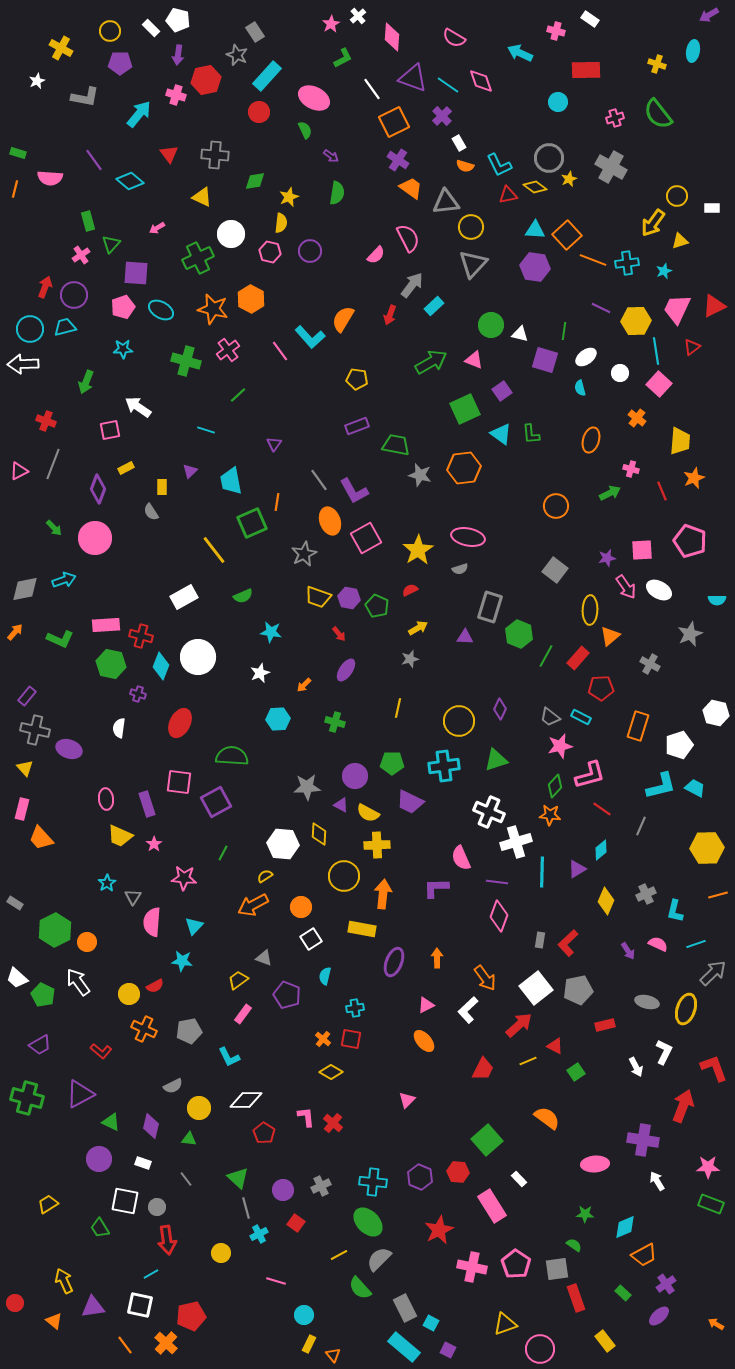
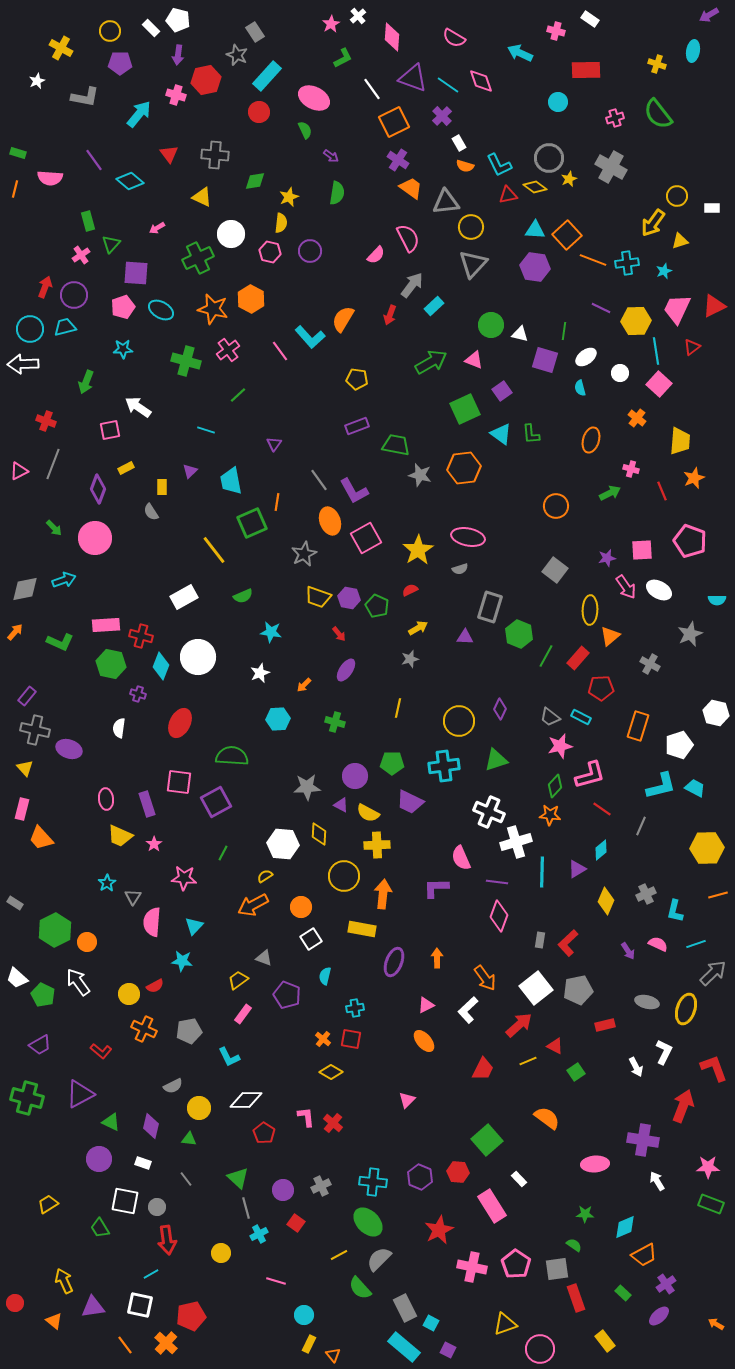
green L-shape at (60, 639): moved 3 px down
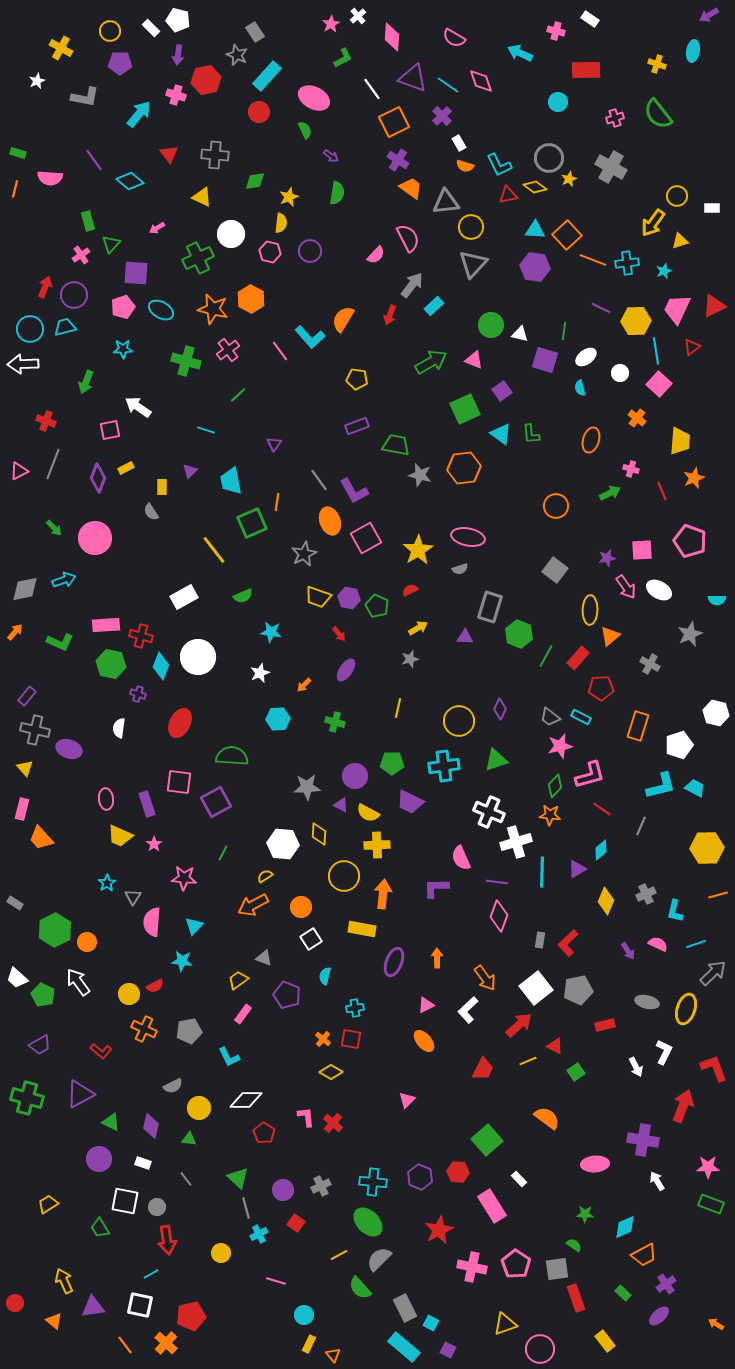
purple diamond at (98, 489): moved 11 px up
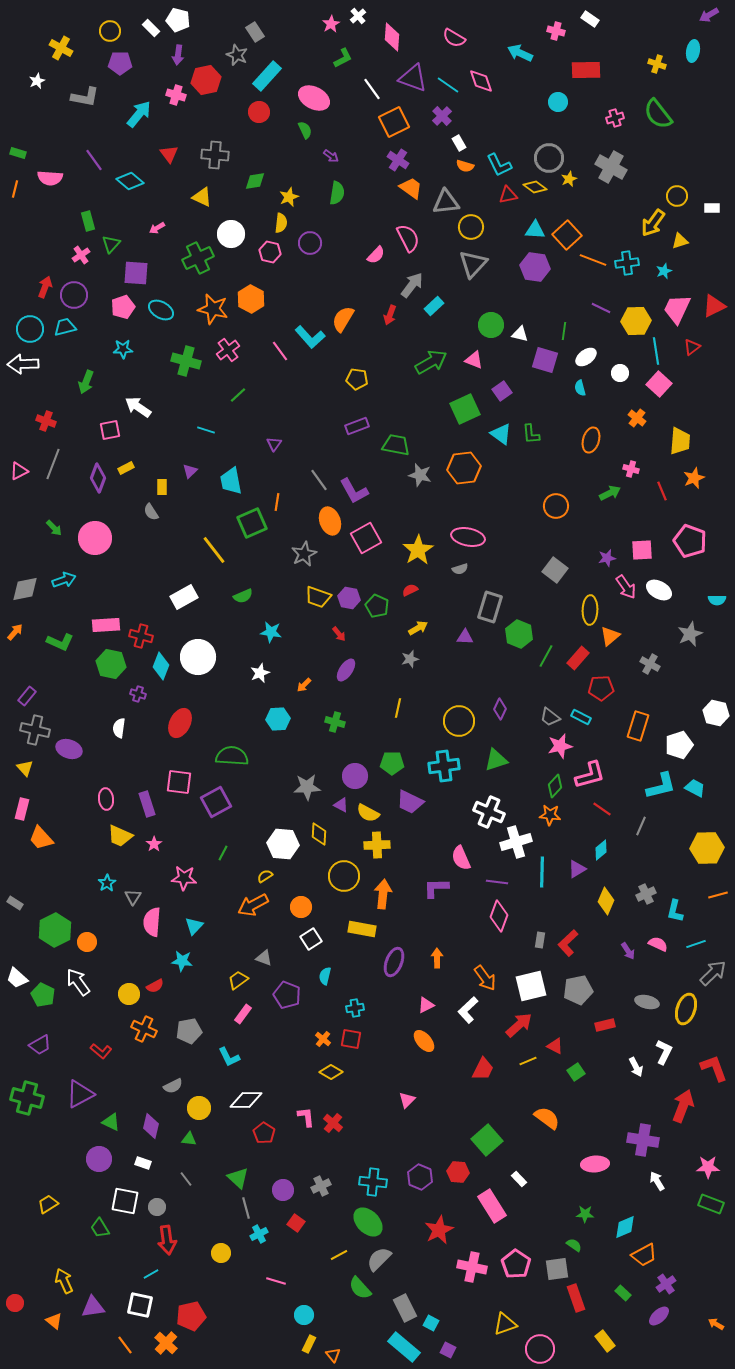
purple circle at (310, 251): moved 8 px up
white square at (536, 988): moved 5 px left, 2 px up; rotated 24 degrees clockwise
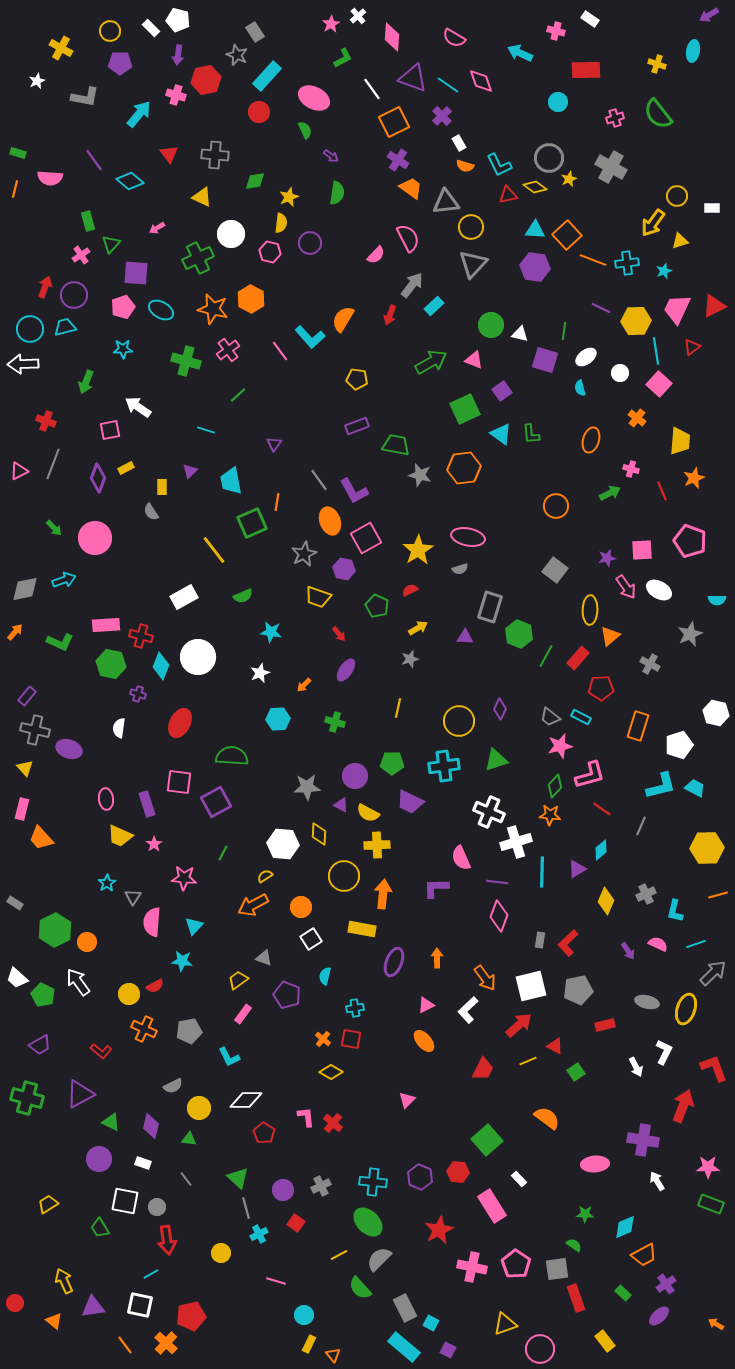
purple hexagon at (349, 598): moved 5 px left, 29 px up
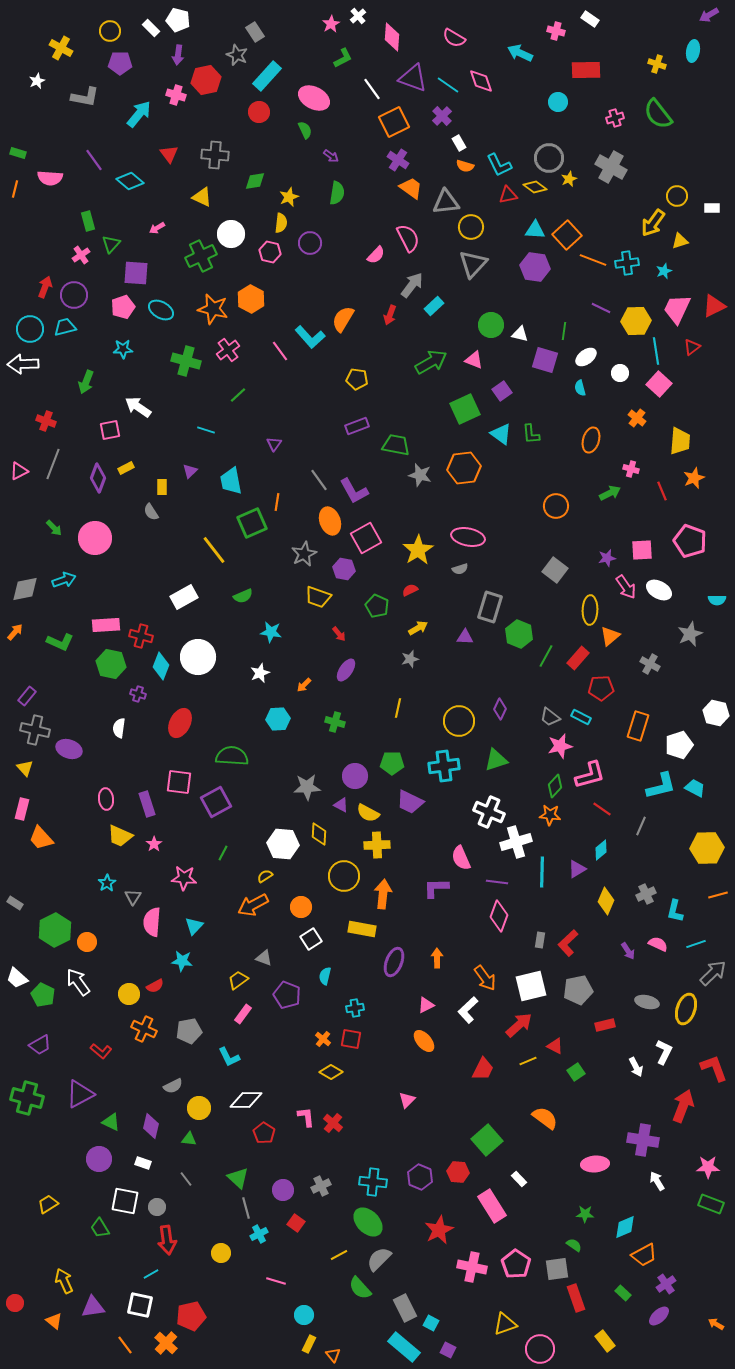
green cross at (198, 258): moved 3 px right, 2 px up
orange semicircle at (547, 1118): moved 2 px left
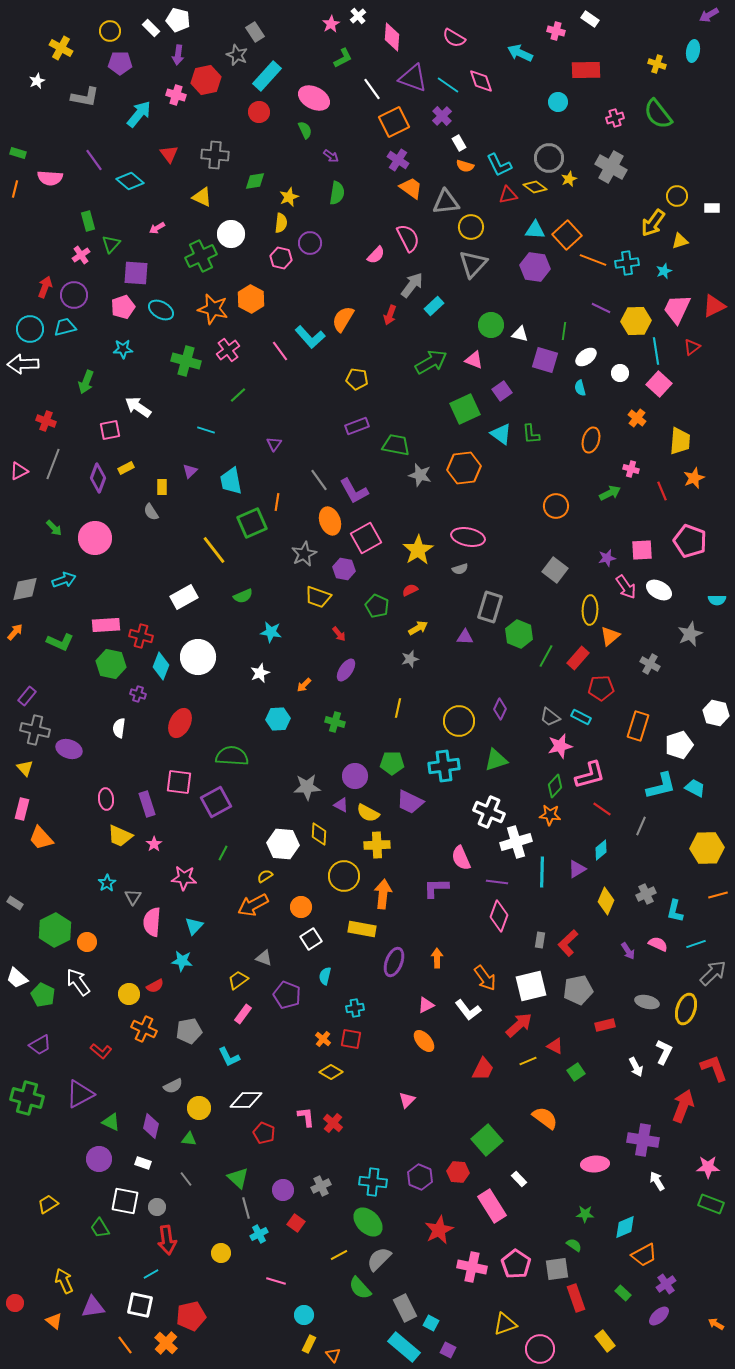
pink hexagon at (270, 252): moved 11 px right, 6 px down
white L-shape at (468, 1010): rotated 84 degrees counterclockwise
red pentagon at (264, 1133): rotated 10 degrees counterclockwise
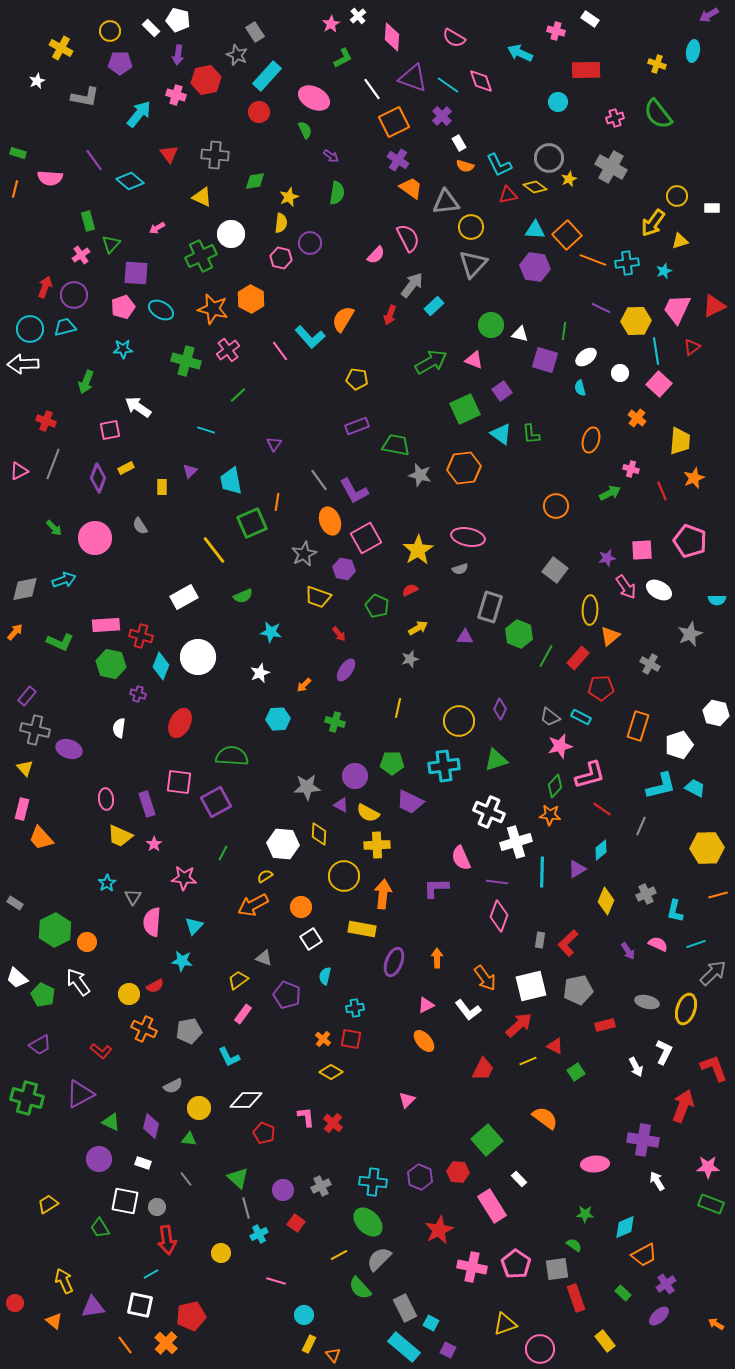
gray semicircle at (151, 512): moved 11 px left, 14 px down
